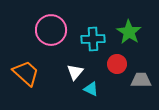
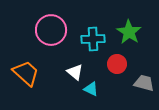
white triangle: rotated 30 degrees counterclockwise
gray trapezoid: moved 3 px right, 3 px down; rotated 15 degrees clockwise
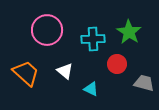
pink circle: moved 4 px left
white triangle: moved 10 px left, 1 px up
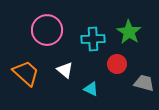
white triangle: moved 1 px up
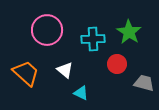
cyan triangle: moved 10 px left, 4 px down
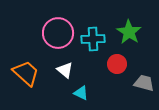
pink circle: moved 11 px right, 3 px down
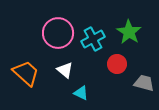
cyan cross: rotated 25 degrees counterclockwise
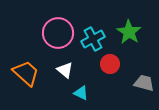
red circle: moved 7 px left
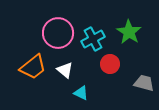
orange trapezoid: moved 7 px right, 6 px up; rotated 100 degrees clockwise
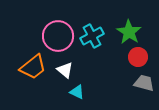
pink circle: moved 3 px down
cyan cross: moved 1 px left, 3 px up
red circle: moved 28 px right, 7 px up
cyan triangle: moved 4 px left, 1 px up
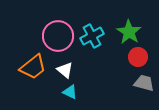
cyan triangle: moved 7 px left
